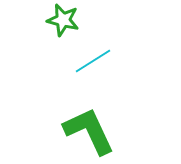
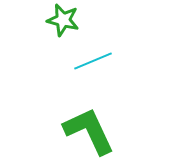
cyan line: rotated 9 degrees clockwise
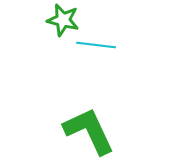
cyan line: moved 3 px right, 16 px up; rotated 30 degrees clockwise
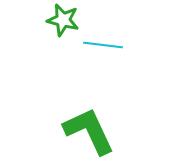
cyan line: moved 7 px right
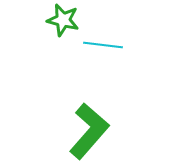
green L-shape: rotated 66 degrees clockwise
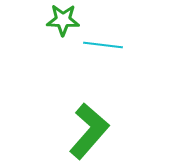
green star: rotated 12 degrees counterclockwise
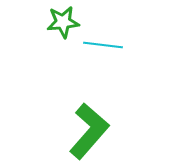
green star: moved 2 px down; rotated 8 degrees counterclockwise
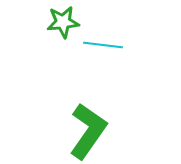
green L-shape: moved 1 px left; rotated 6 degrees counterclockwise
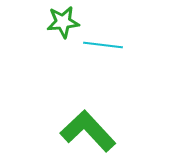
green L-shape: rotated 78 degrees counterclockwise
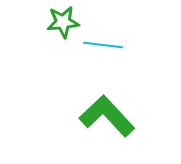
green L-shape: moved 19 px right, 15 px up
